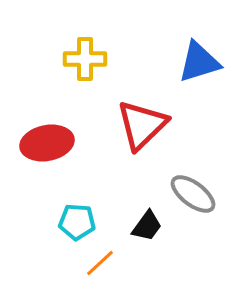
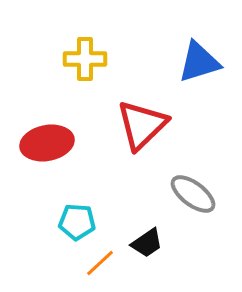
black trapezoid: moved 17 px down; rotated 20 degrees clockwise
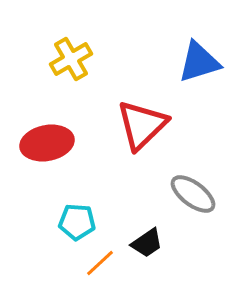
yellow cross: moved 14 px left; rotated 30 degrees counterclockwise
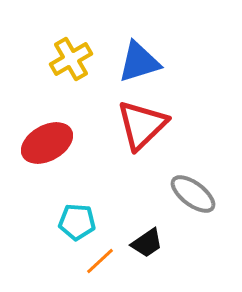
blue triangle: moved 60 px left
red ellipse: rotated 18 degrees counterclockwise
orange line: moved 2 px up
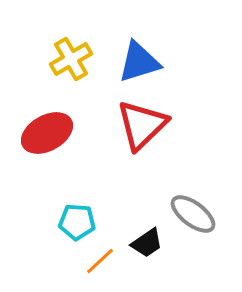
red ellipse: moved 10 px up
gray ellipse: moved 20 px down
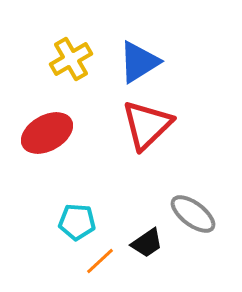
blue triangle: rotated 15 degrees counterclockwise
red triangle: moved 5 px right
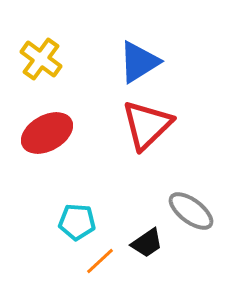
yellow cross: moved 30 px left; rotated 24 degrees counterclockwise
gray ellipse: moved 2 px left, 3 px up
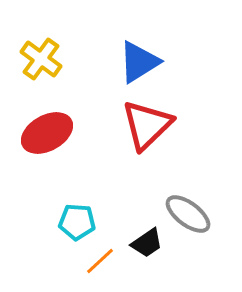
gray ellipse: moved 3 px left, 3 px down
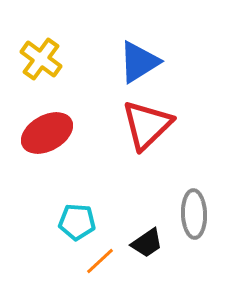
gray ellipse: moved 6 px right; rotated 51 degrees clockwise
